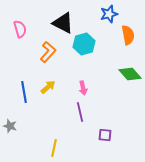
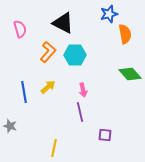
orange semicircle: moved 3 px left, 1 px up
cyan hexagon: moved 9 px left, 11 px down; rotated 15 degrees clockwise
pink arrow: moved 2 px down
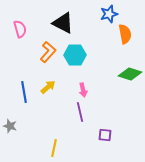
green diamond: rotated 30 degrees counterclockwise
